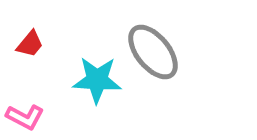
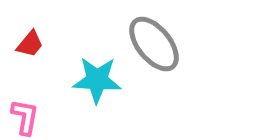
gray ellipse: moved 1 px right, 8 px up
pink L-shape: rotated 108 degrees counterclockwise
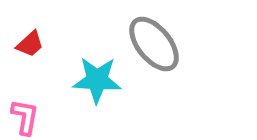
red trapezoid: rotated 8 degrees clockwise
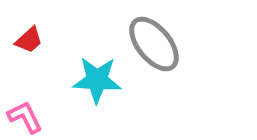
red trapezoid: moved 1 px left, 4 px up
pink L-shape: rotated 36 degrees counterclockwise
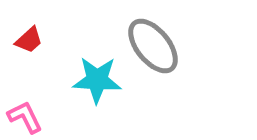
gray ellipse: moved 1 px left, 2 px down
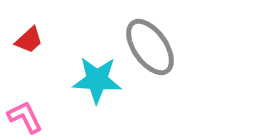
gray ellipse: moved 3 px left, 1 px down; rotated 4 degrees clockwise
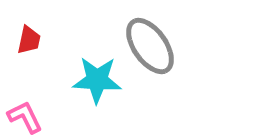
red trapezoid: rotated 36 degrees counterclockwise
gray ellipse: moved 1 px up
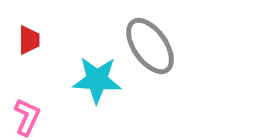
red trapezoid: rotated 12 degrees counterclockwise
pink L-shape: moved 2 px right; rotated 51 degrees clockwise
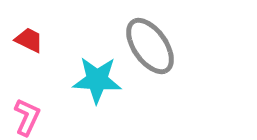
red trapezoid: rotated 64 degrees counterclockwise
